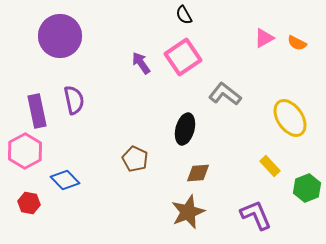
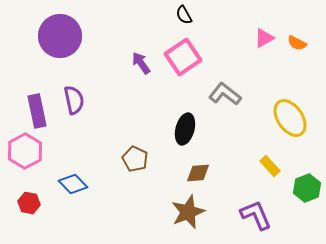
blue diamond: moved 8 px right, 4 px down
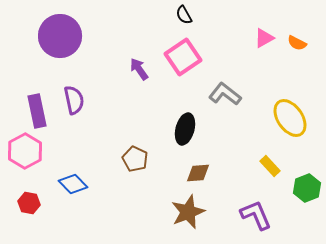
purple arrow: moved 2 px left, 6 px down
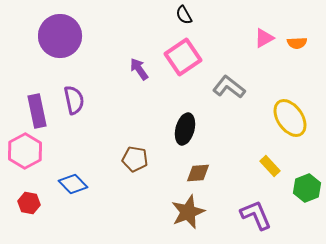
orange semicircle: rotated 30 degrees counterclockwise
gray L-shape: moved 4 px right, 7 px up
brown pentagon: rotated 15 degrees counterclockwise
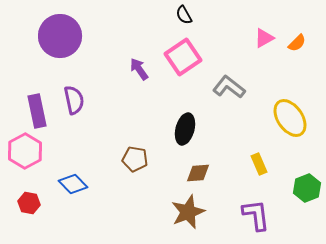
orange semicircle: rotated 42 degrees counterclockwise
yellow rectangle: moved 11 px left, 2 px up; rotated 20 degrees clockwise
purple L-shape: rotated 16 degrees clockwise
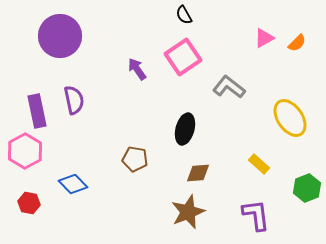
purple arrow: moved 2 px left
yellow rectangle: rotated 25 degrees counterclockwise
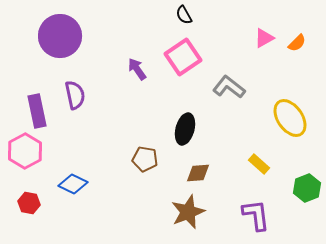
purple semicircle: moved 1 px right, 5 px up
brown pentagon: moved 10 px right
blue diamond: rotated 20 degrees counterclockwise
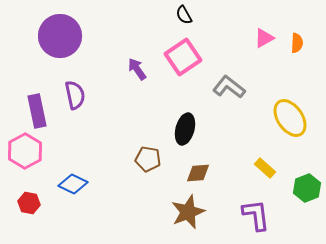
orange semicircle: rotated 42 degrees counterclockwise
brown pentagon: moved 3 px right
yellow rectangle: moved 6 px right, 4 px down
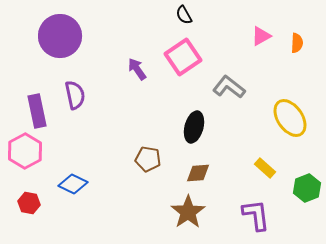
pink triangle: moved 3 px left, 2 px up
black ellipse: moved 9 px right, 2 px up
brown star: rotated 12 degrees counterclockwise
